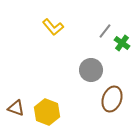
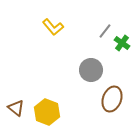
brown triangle: rotated 18 degrees clockwise
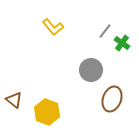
brown triangle: moved 2 px left, 8 px up
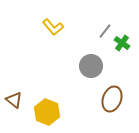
gray circle: moved 4 px up
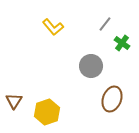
gray line: moved 7 px up
brown triangle: moved 1 px down; rotated 24 degrees clockwise
yellow hexagon: rotated 20 degrees clockwise
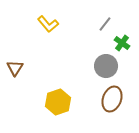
yellow L-shape: moved 5 px left, 3 px up
gray circle: moved 15 px right
brown triangle: moved 1 px right, 33 px up
yellow hexagon: moved 11 px right, 10 px up
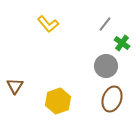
brown triangle: moved 18 px down
yellow hexagon: moved 1 px up
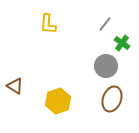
yellow L-shape: rotated 45 degrees clockwise
brown triangle: rotated 30 degrees counterclockwise
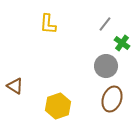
yellow hexagon: moved 5 px down
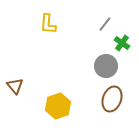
brown triangle: rotated 18 degrees clockwise
